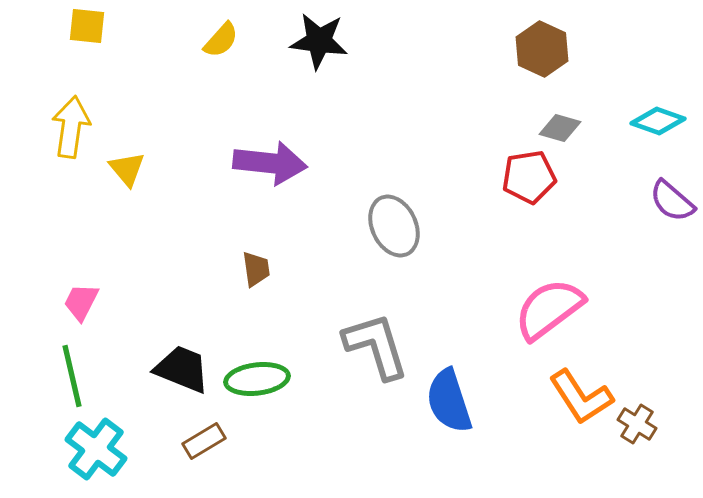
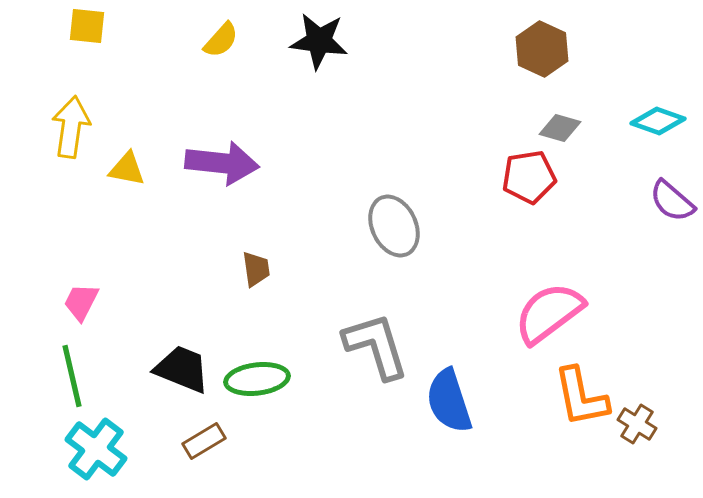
purple arrow: moved 48 px left
yellow triangle: rotated 39 degrees counterclockwise
pink semicircle: moved 4 px down
orange L-shape: rotated 22 degrees clockwise
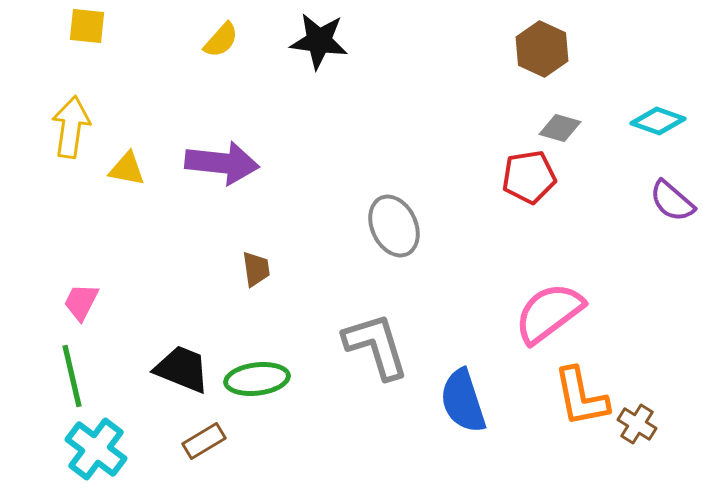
blue semicircle: moved 14 px right
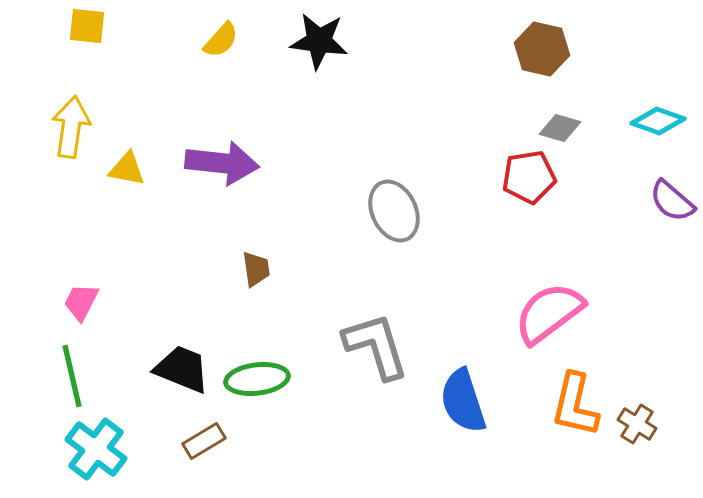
brown hexagon: rotated 12 degrees counterclockwise
gray ellipse: moved 15 px up
orange L-shape: moved 6 px left, 8 px down; rotated 24 degrees clockwise
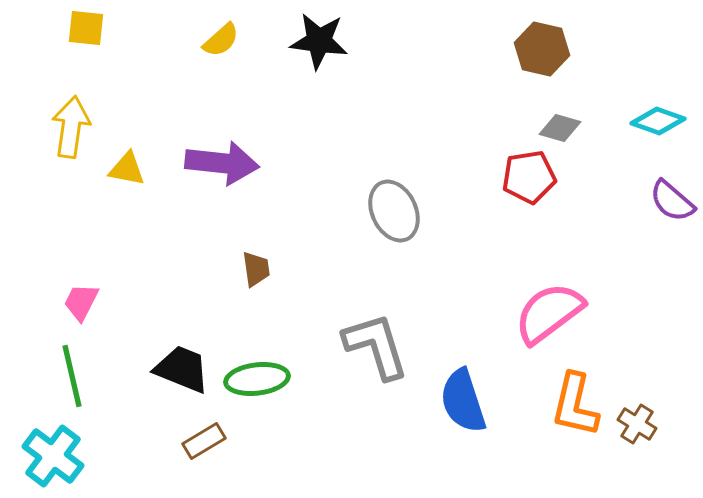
yellow square: moved 1 px left, 2 px down
yellow semicircle: rotated 6 degrees clockwise
cyan cross: moved 43 px left, 7 px down
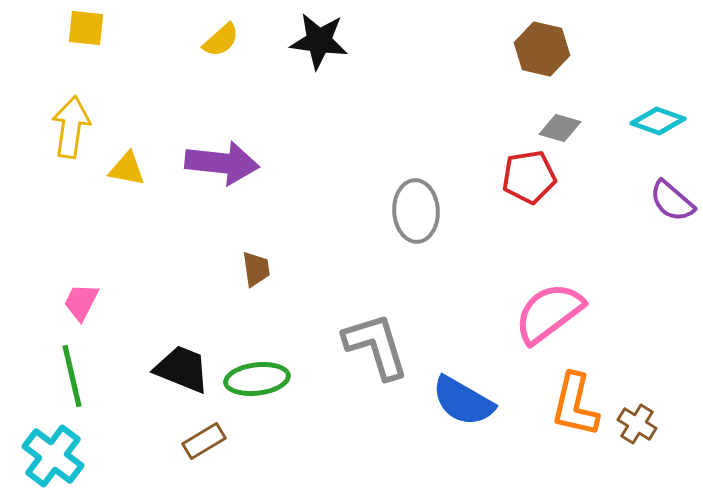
gray ellipse: moved 22 px right; rotated 22 degrees clockwise
blue semicircle: rotated 42 degrees counterclockwise
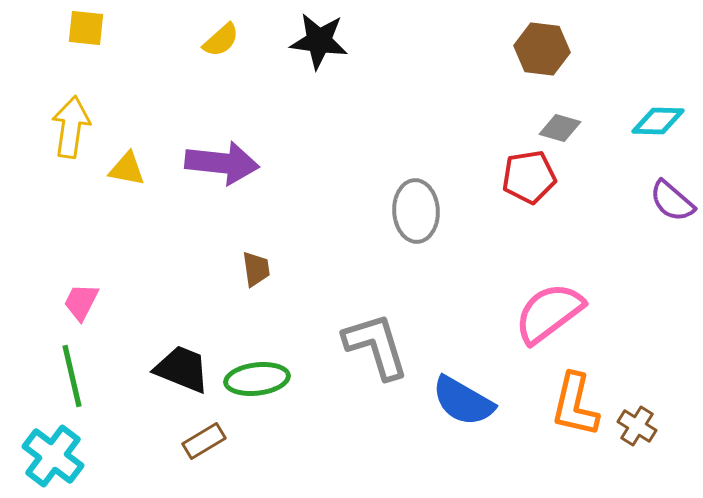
brown hexagon: rotated 6 degrees counterclockwise
cyan diamond: rotated 18 degrees counterclockwise
brown cross: moved 2 px down
